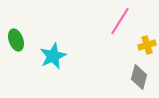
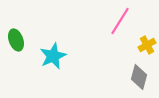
yellow cross: rotated 12 degrees counterclockwise
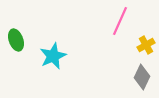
pink line: rotated 8 degrees counterclockwise
yellow cross: moved 1 px left
gray diamond: moved 3 px right; rotated 10 degrees clockwise
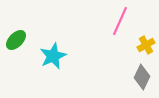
green ellipse: rotated 65 degrees clockwise
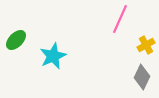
pink line: moved 2 px up
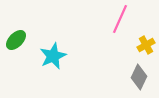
gray diamond: moved 3 px left
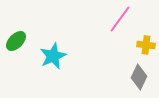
pink line: rotated 12 degrees clockwise
green ellipse: moved 1 px down
yellow cross: rotated 36 degrees clockwise
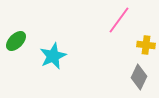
pink line: moved 1 px left, 1 px down
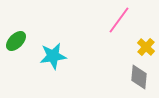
yellow cross: moved 2 px down; rotated 36 degrees clockwise
cyan star: rotated 16 degrees clockwise
gray diamond: rotated 20 degrees counterclockwise
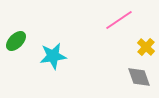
pink line: rotated 20 degrees clockwise
gray diamond: rotated 25 degrees counterclockwise
